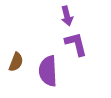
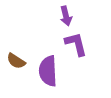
purple arrow: moved 1 px left
brown semicircle: moved 1 px up; rotated 102 degrees clockwise
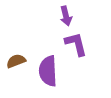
brown semicircle: rotated 126 degrees clockwise
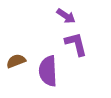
purple arrow: rotated 42 degrees counterclockwise
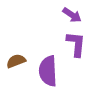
purple arrow: moved 6 px right, 1 px up
purple L-shape: rotated 20 degrees clockwise
